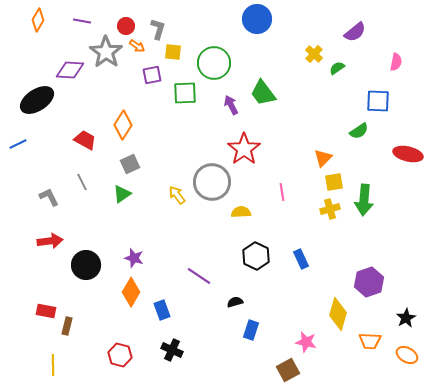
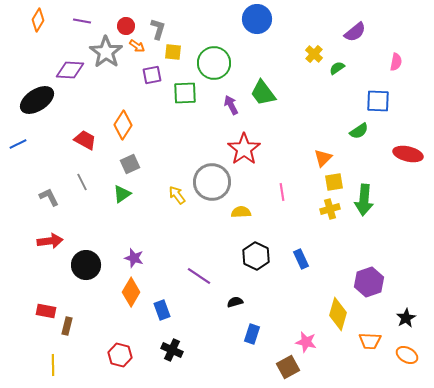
blue rectangle at (251, 330): moved 1 px right, 4 px down
brown square at (288, 370): moved 3 px up
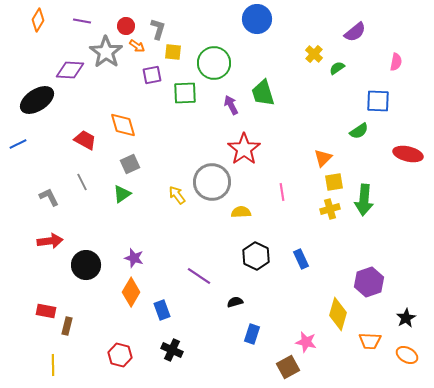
green trapezoid at (263, 93): rotated 20 degrees clockwise
orange diamond at (123, 125): rotated 48 degrees counterclockwise
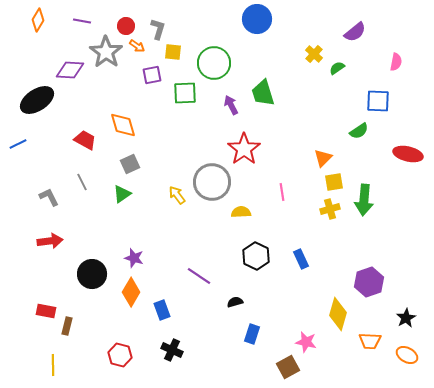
black circle at (86, 265): moved 6 px right, 9 px down
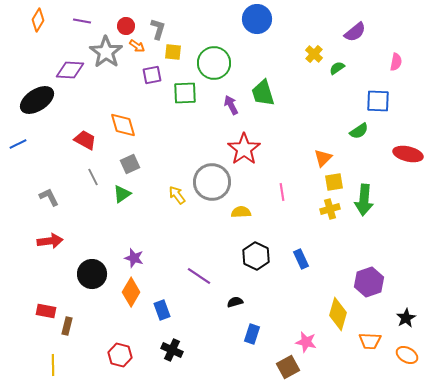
gray line at (82, 182): moved 11 px right, 5 px up
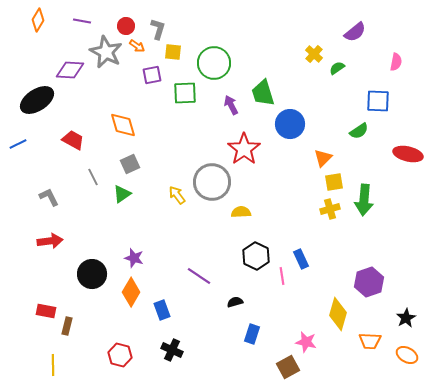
blue circle at (257, 19): moved 33 px right, 105 px down
gray star at (106, 52): rotated 8 degrees counterclockwise
red trapezoid at (85, 140): moved 12 px left
pink line at (282, 192): moved 84 px down
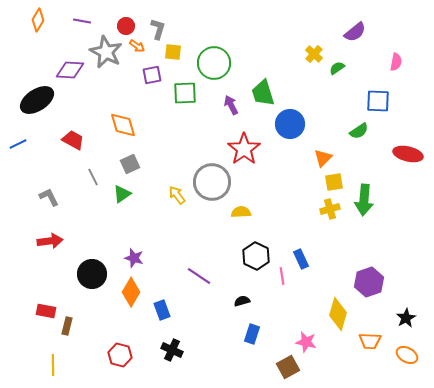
black semicircle at (235, 302): moved 7 px right, 1 px up
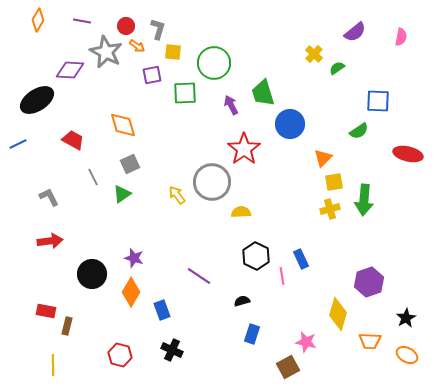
pink semicircle at (396, 62): moved 5 px right, 25 px up
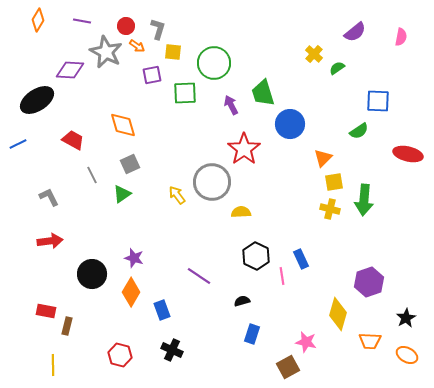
gray line at (93, 177): moved 1 px left, 2 px up
yellow cross at (330, 209): rotated 30 degrees clockwise
